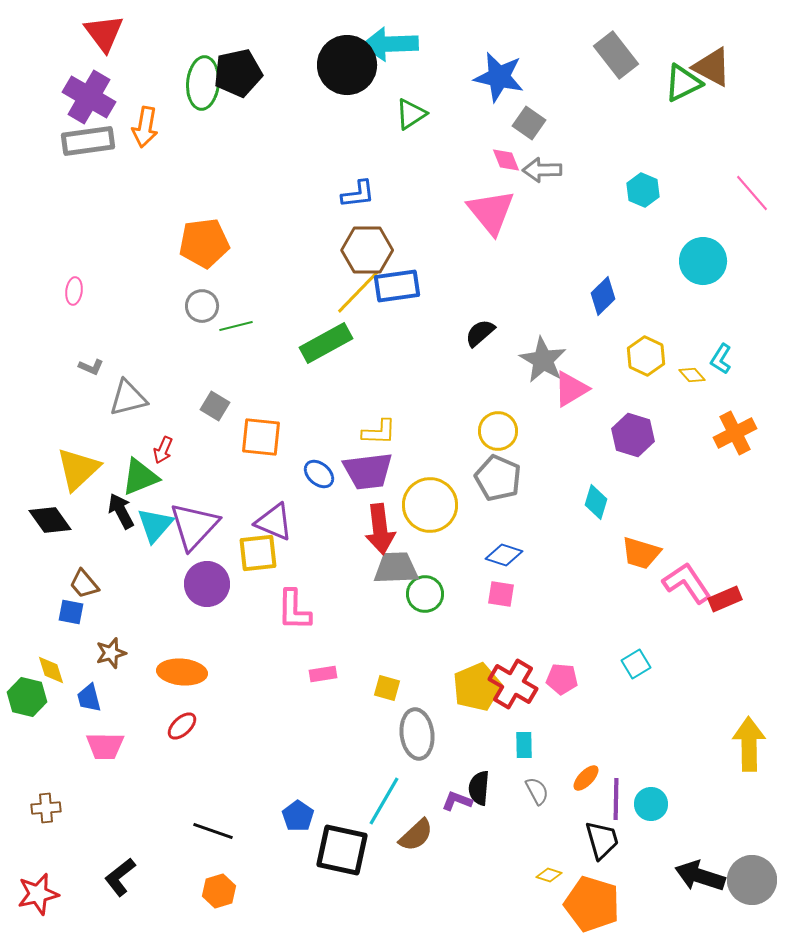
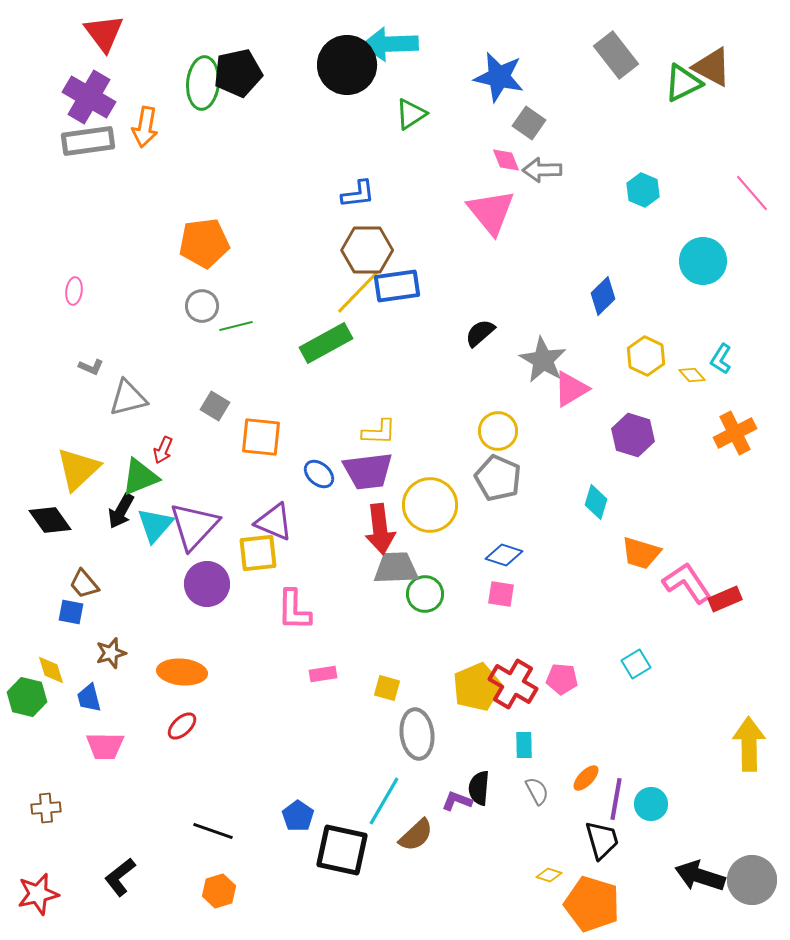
black arrow at (121, 511): rotated 123 degrees counterclockwise
purple line at (616, 799): rotated 9 degrees clockwise
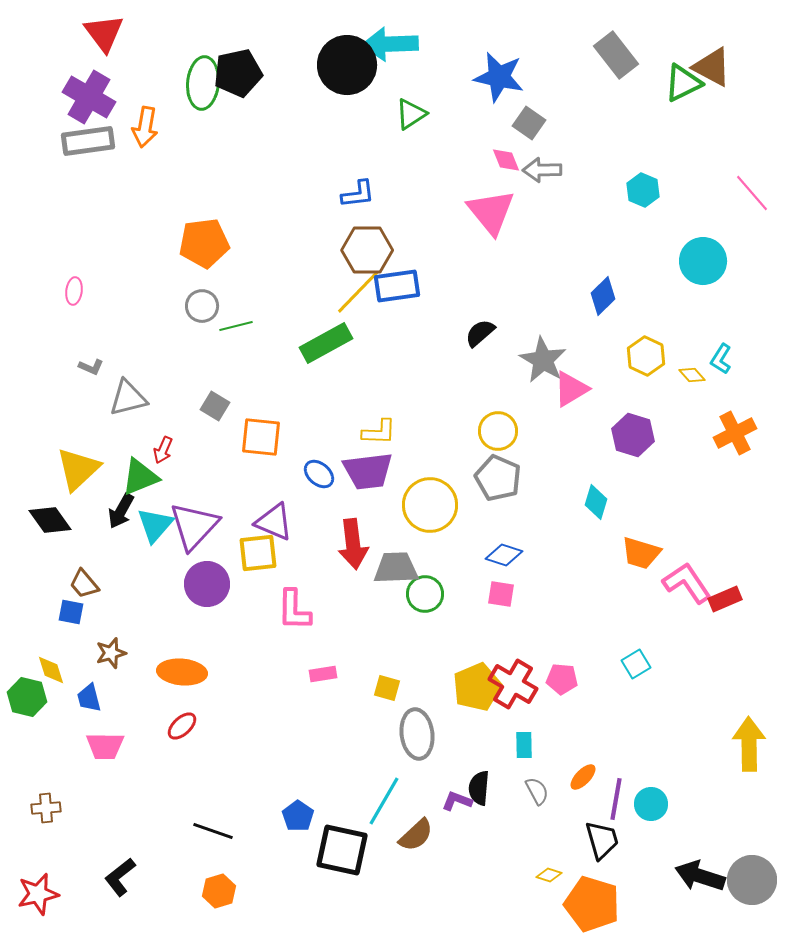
red arrow at (380, 529): moved 27 px left, 15 px down
orange ellipse at (586, 778): moved 3 px left, 1 px up
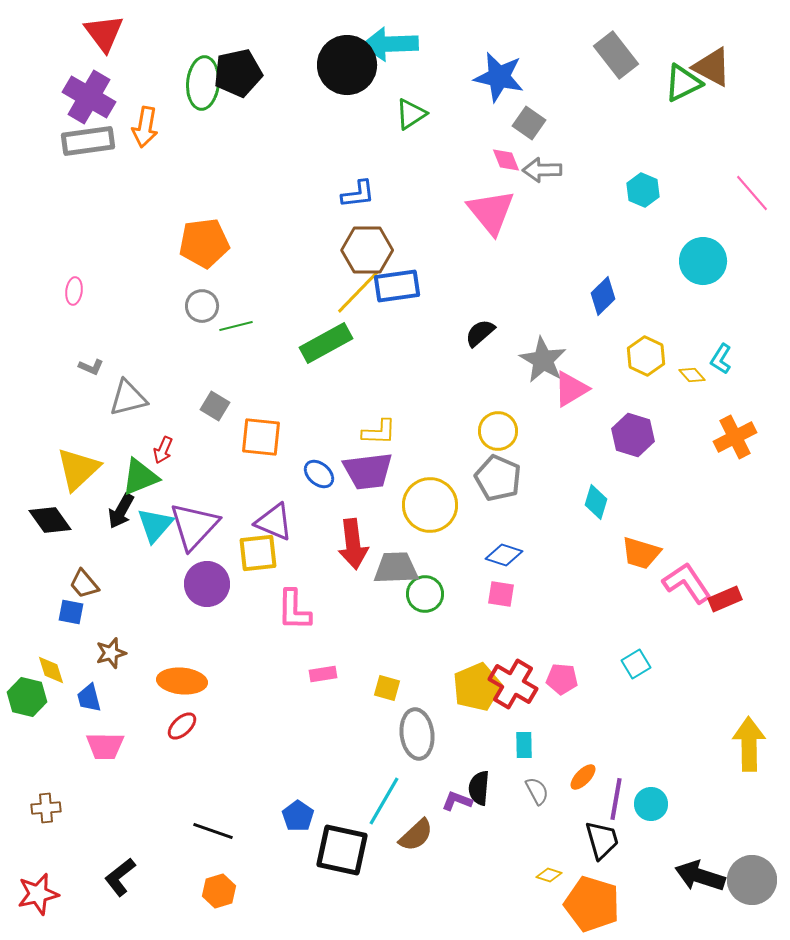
orange cross at (735, 433): moved 4 px down
orange ellipse at (182, 672): moved 9 px down
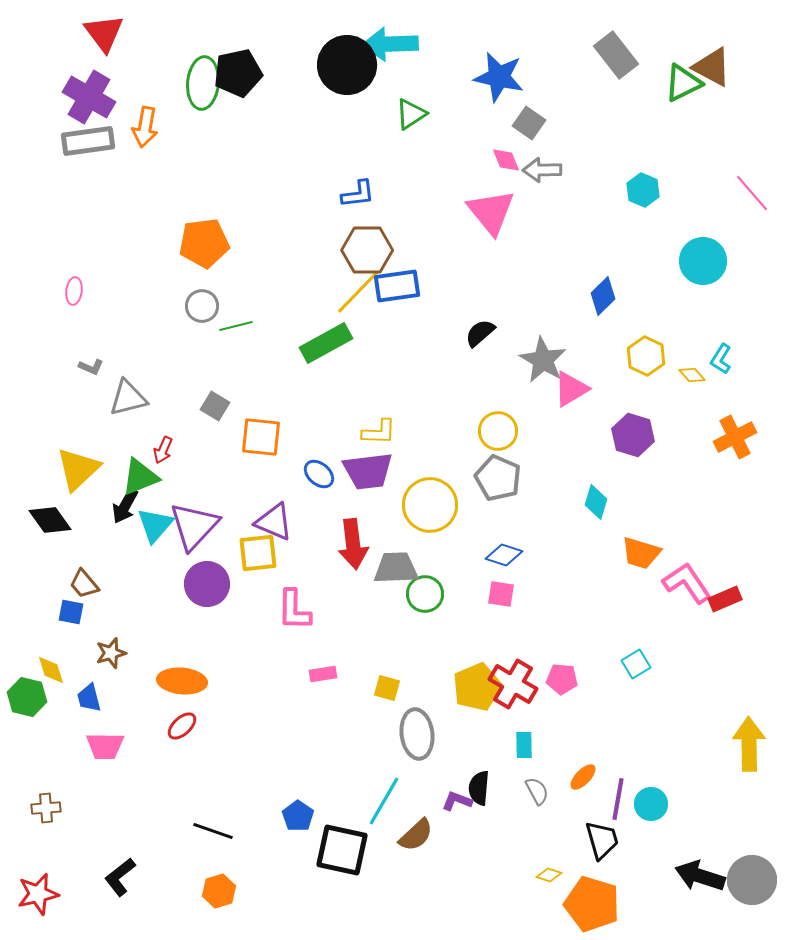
black arrow at (121, 511): moved 4 px right, 5 px up
purple line at (616, 799): moved 2 px right
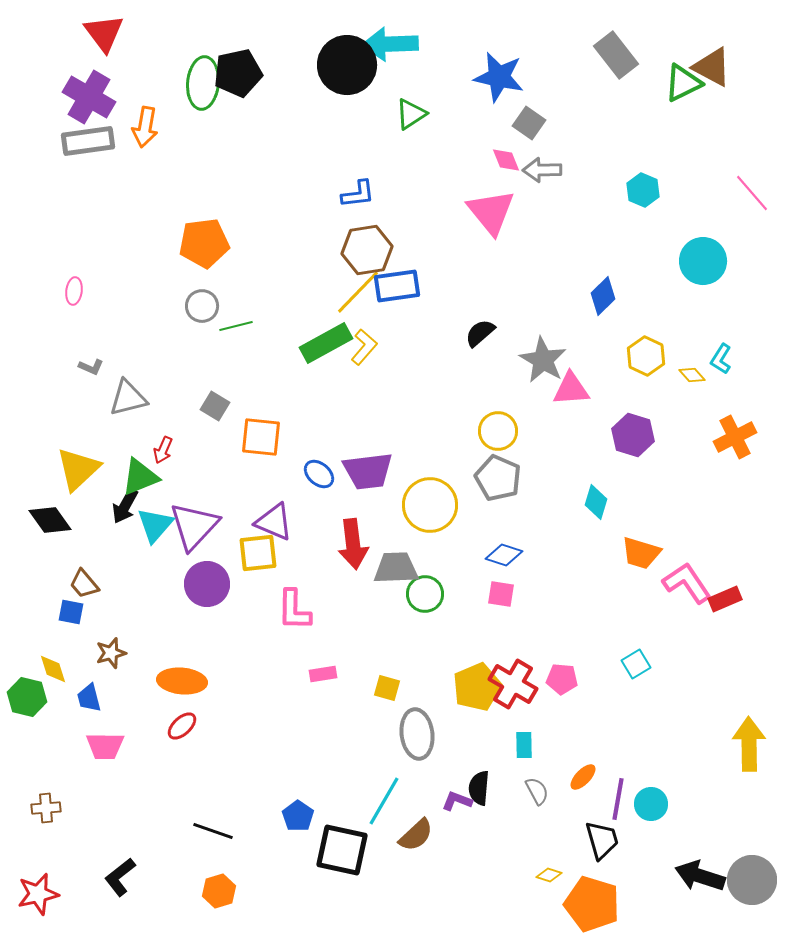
brown hexagon at (367, 250): rotated 9 degrees counterclockwise
pink triangle at (571, 389): rotated 27 degrees clockwise
yellow L-shape at (379, 432): moved 15 px left, 85 px up; rotated 51 degrees counterclockwise
yellow diamond at (51, 670): moved 2 px right, 1 px up
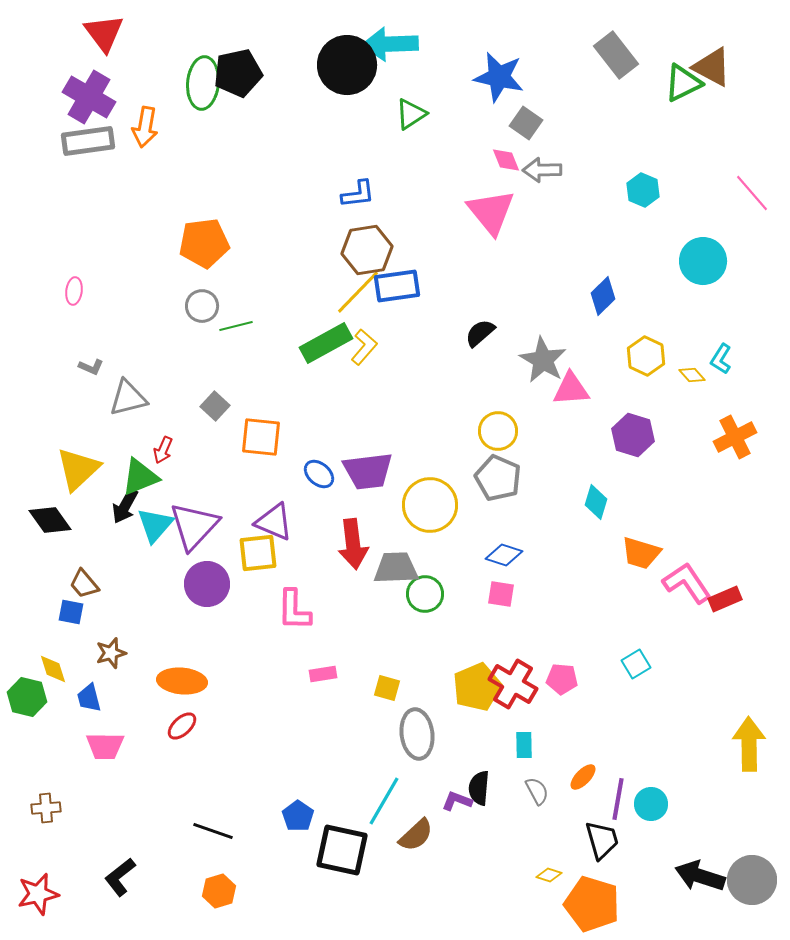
gray square at (529, 123): moved 3 px left
gray square at (215, 406): rotated 12 degrees clockwise
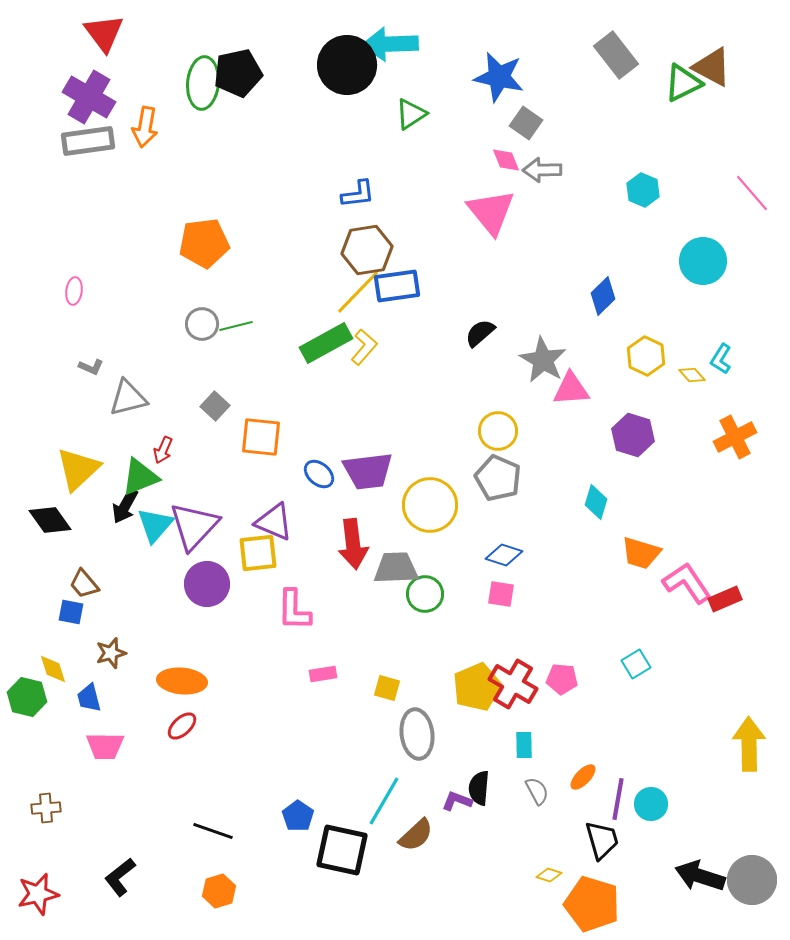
gray circle at (202, 306): moved 18 px down
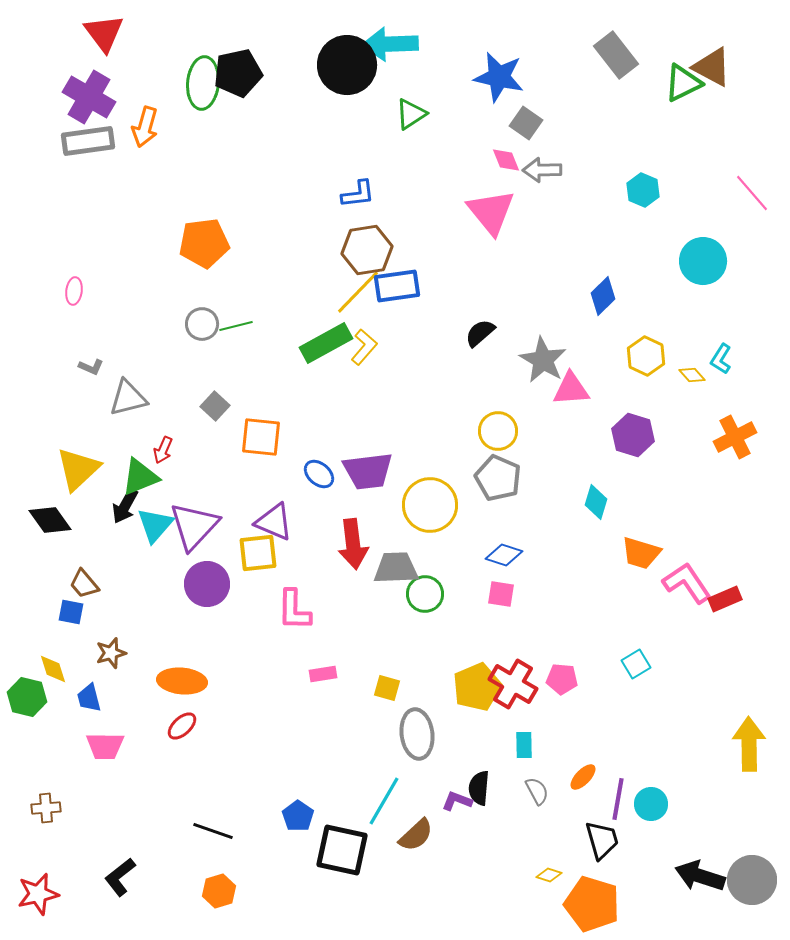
orange arrow at (145, 127): rotated 6 degrees clockwise
